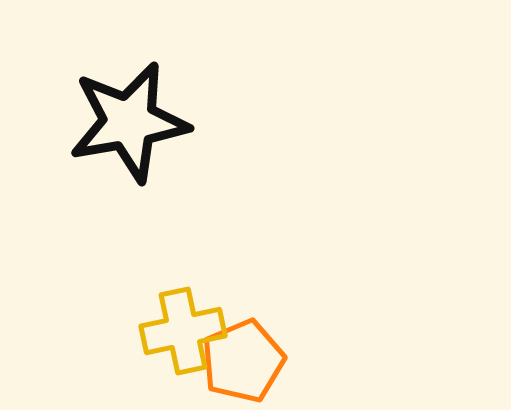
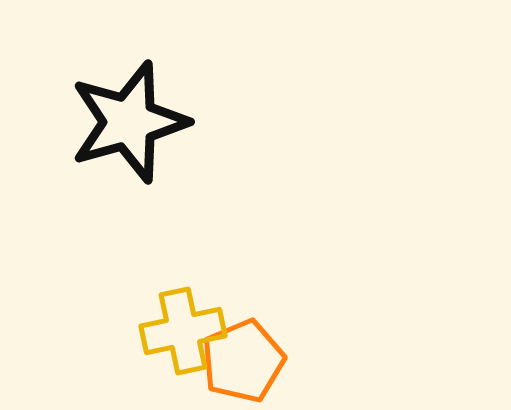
black star: rotated 6 degrees counterclockwise
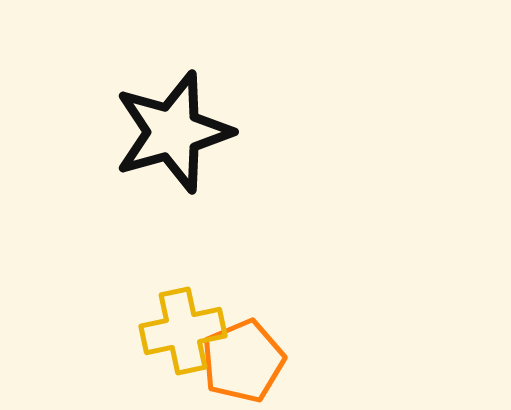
black star: moved 44 px right, 10 px down
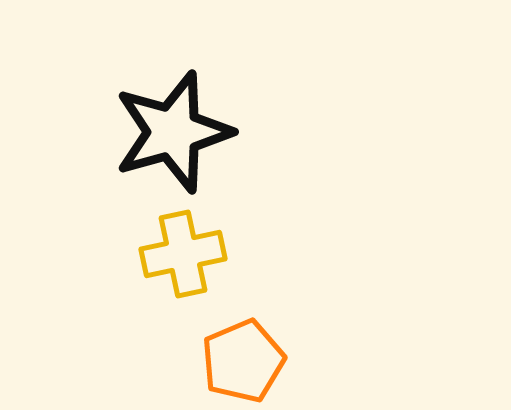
yellow cross: moved 77 px up
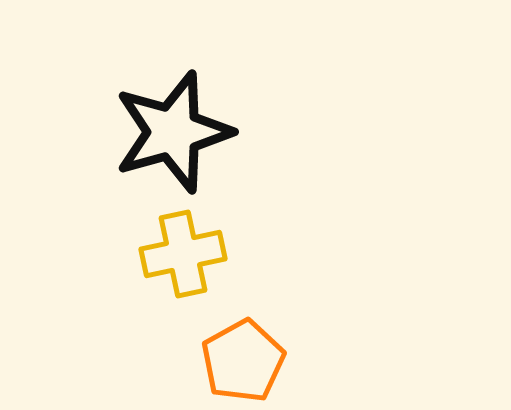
orange pentagon: rotated 6 degrees counterclockwise
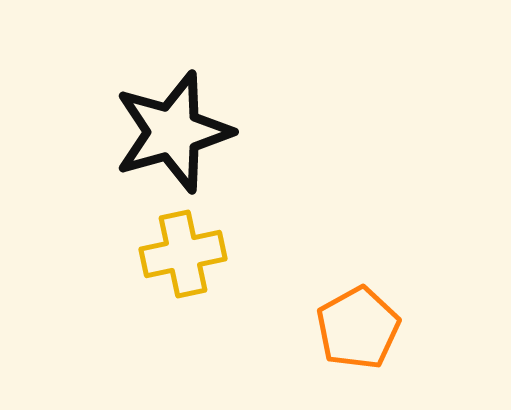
orange pentagon: moved 115 px right, 33 px up
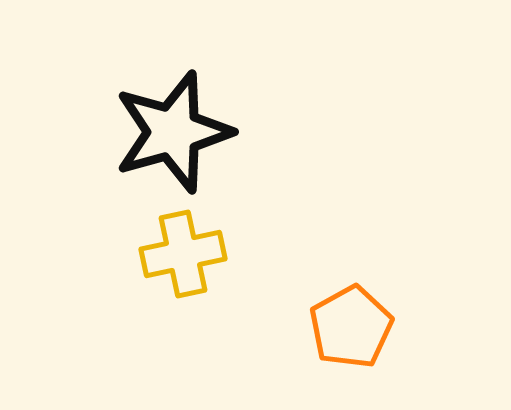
orange pentagon: moved 7 px left, 1 px up
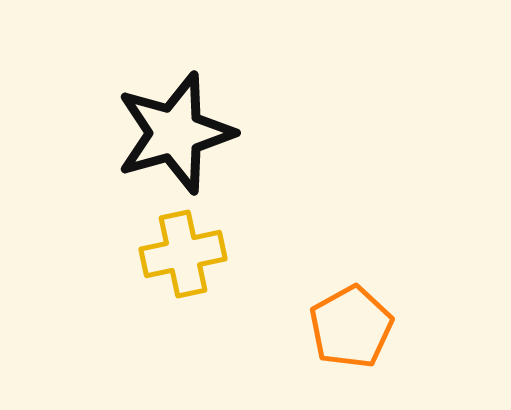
black star: moved 2 px right, 1 px down
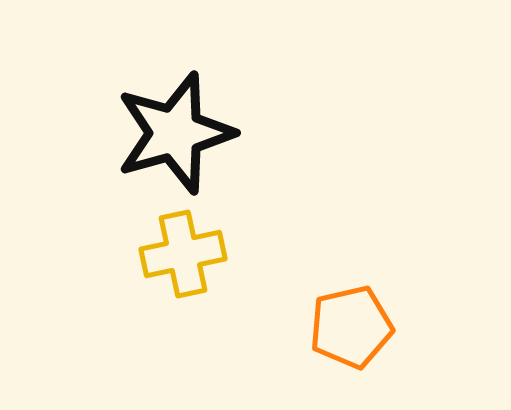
orange pentagon: rotated 16 degrees clockwise
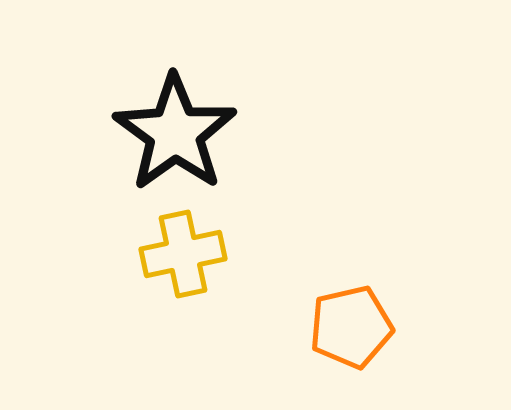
black star: rotated 20 degrees counterclockwise
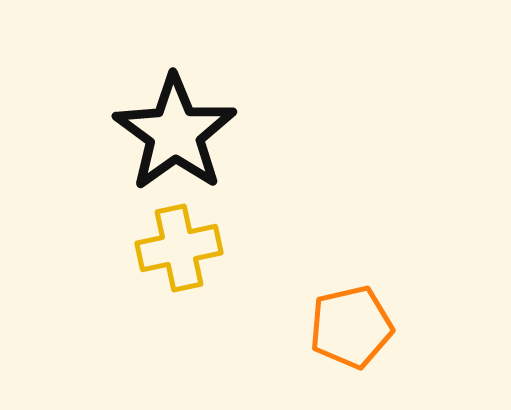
yellow cross: moved 4 px left, 6 px up
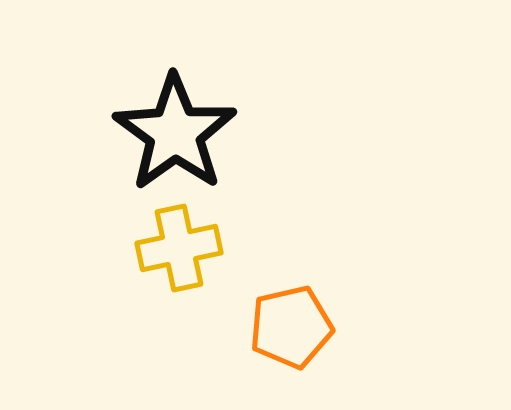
orange pentagon: moved 60 px left
